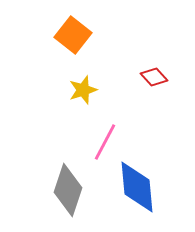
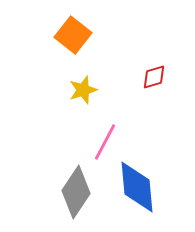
red diamond: rotated 64 degrees counterclockwise
gray diamond: moved 8 px right, 2 px down; rotated 15 degrees clockwise
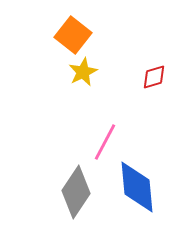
yellow star: moved 18 px up; rotated 8 degrees counterclockwise
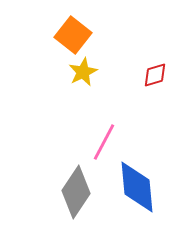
red diamond: moved 1 px right, 2 px up
pink line: moved 1 px left
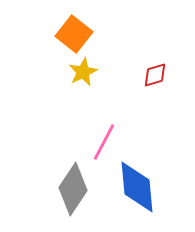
orange square: moved 1 px right, 1 px up
gray diamond: moved 3 px left, 3 px up
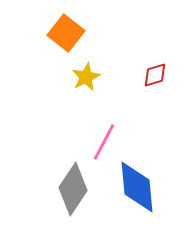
orange square: moved 8 px left, 1 px up
yellow star: moved 3 px right, 5 px down
